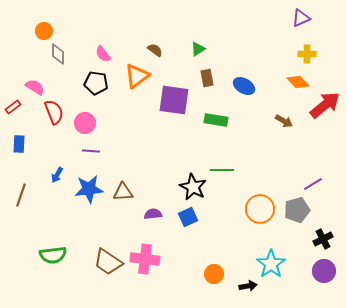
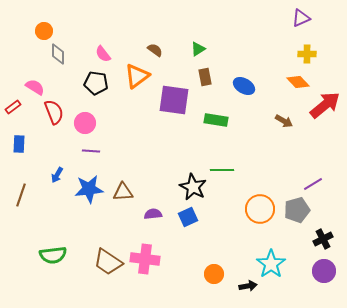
brown rectangle at (207, 78): moved 2 px left, 1 px up
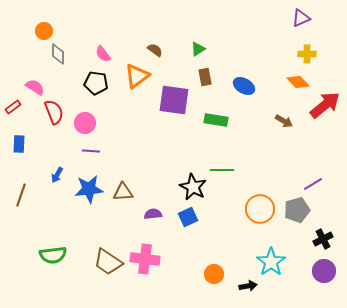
cyan star at (271, 264): moved 2 px up
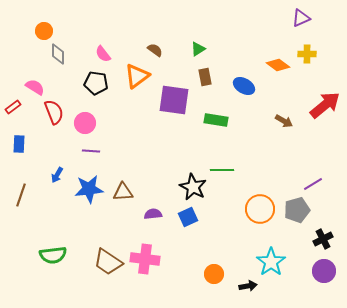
orange diamond at (298, 82): moved 20 px left, 17 px up; rotated 10 degrees counterclockwise
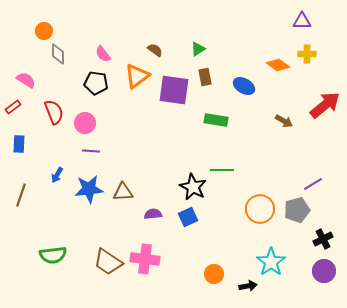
purple triangle at (301, 18): moved 1 px right, 3 px down; rotated 24 degrees clockwise
pink semicircle at (35, 87): moved 9 px left, 7 px up
purple square at (174, 100): moved 10 px up
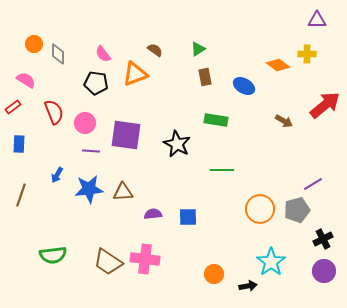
purple triangle at (302, 21): moved 15 px right, 1 px up
orange circle at (44, 31): moved 10 px left, 13 px down
orange triangle at (137, 76): moved 2 px left, 2 px up; rotated 16 degrees clockwise
purple square at (174, 90): moved 48 px left, 45 px down
black star at (193, 187): moved 16 px left, 43 px up
blue square at (188, 217): rotated 24 degrees clockwise
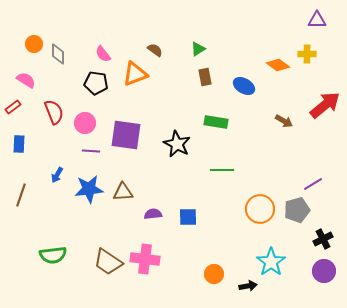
green rectangle at (216, 120): moved 2 px down
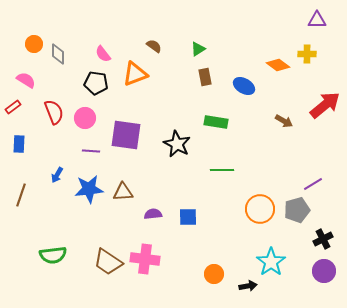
brown semicircle at (155, 50): moved 1 px left, 4 px up
pink circle at (85, 123): moved 5 px up
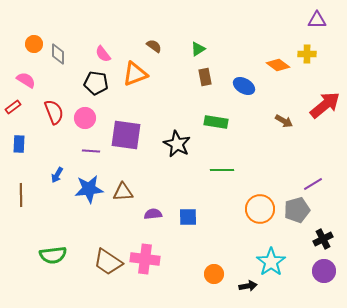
brown line at (21, 195): rotated 20 degrees counterclockwise
